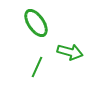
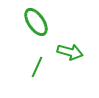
green ellipse: moved 1 px up
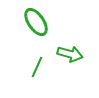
green arrow: moved 2 px down
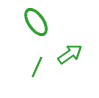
green arrow: rotated 50 degrees counterclockwise
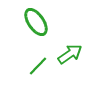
green line: moved 1 px right, 1 px up; rotated 20 degrees clockwise
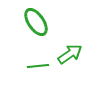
green line: rotated 40 degrees clockwise
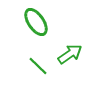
green line: rotated 50 degrees clockwise
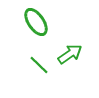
green line: moved 1 px right, 1 px up
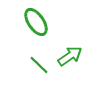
green arrow: moved 2 px down
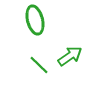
green ellipse: moved 1 px left, 2 px up; rotated 20 degrees clockwise
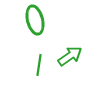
green line: rotated 55 degrees clockwise
